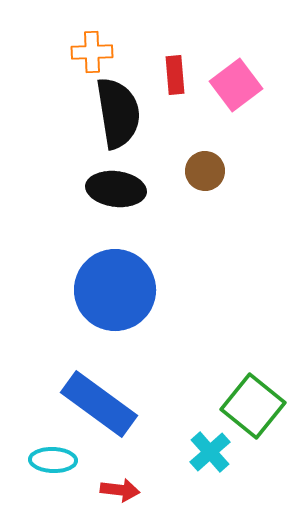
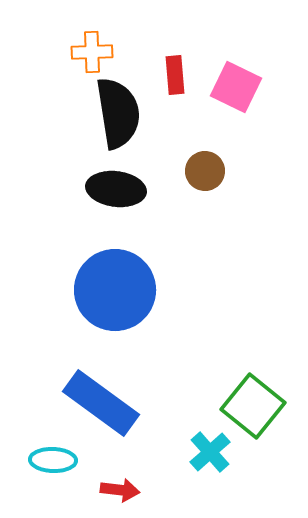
pink square: moved 2 px down; rotated 27 degrees counterclockwise
blue rectangle: moved 2 px right, 1 px up
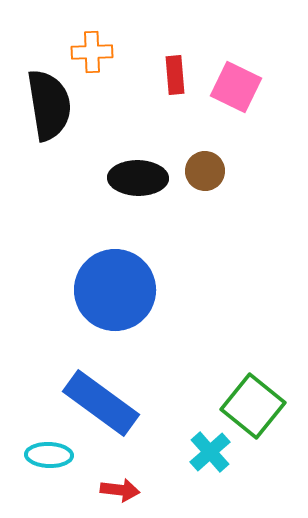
black semicircle: moved 69 px left, 8 px up
black ellipse: moved 22 px right, 11 px up; rotated 6 degrees counterclockwise
cyan ellipse: moved 4 px left, 5 px up
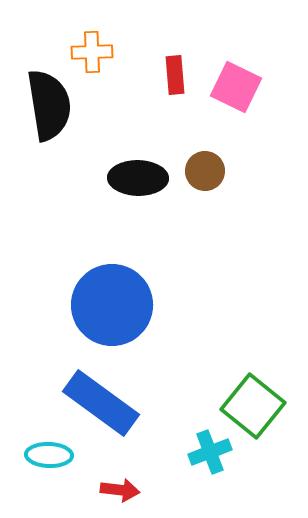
blue circle: moved 3 px left, 15 px down
cyan cross: rotated 21 degrees clockwise
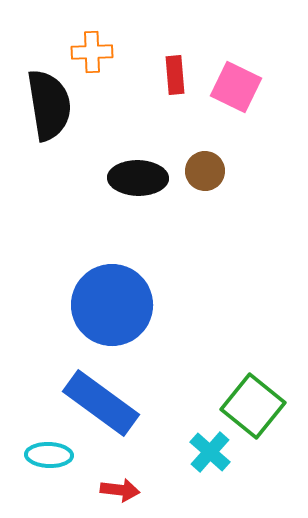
cyan cross: rotated 27 degrees counterclockwise
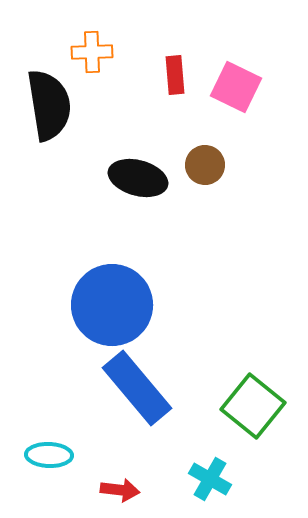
brown circle: moved 6 px up
black ellipse: rotated 14 degrees clockwise
blue rectangle: moved 36 px right, 15 px up; rotated 14 degrees clockwise
cyan cross: moved 27 px down; rotated 12 degrees counterclockwise
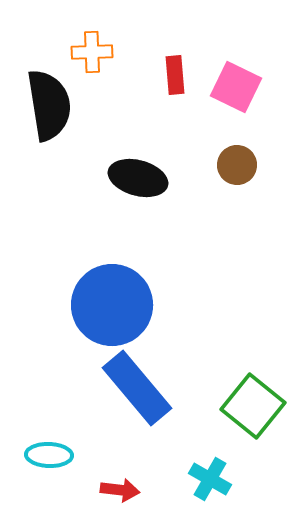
brown circle: moved 32 px right
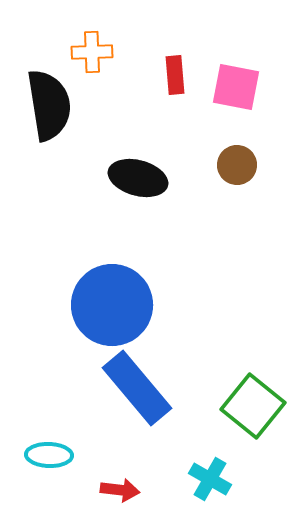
pink square: rotated 15 degrees counterclockwise
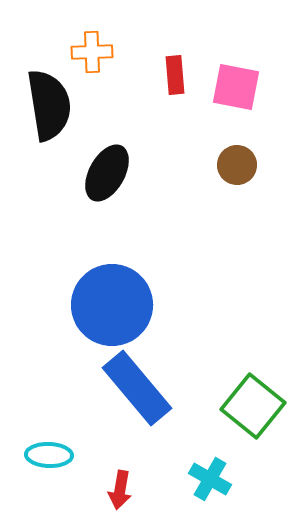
black ellipse: moved 31 px left, 5 px up; rotated 76 degrees counterclockwise
red arrow: rotated 93 degrees clockwise
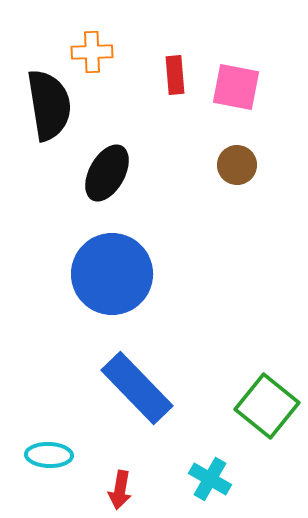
blue circle: moved 31 px up
blue rectangle: rotated 4 degrees counterclockwise
green square: moved 14 px right
